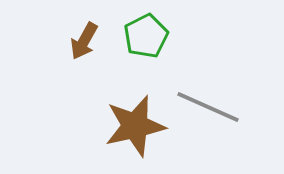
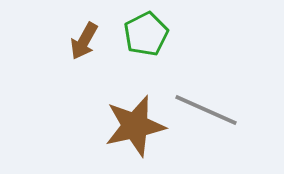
green pentagon: moved 2 px up
gray line: moved 2 px left, 3 px down
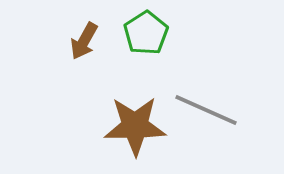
green pentagon: moved 1 px up; rotated 6 degrees counterclockwise
brown star: rotated 12 degrees clockwise
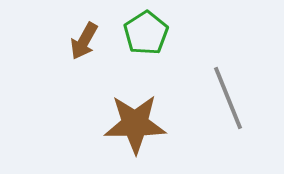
gray line: moved 22 px right, 12 px up; rotated 44 degrees clockwise
brown star: moved 2 px up
